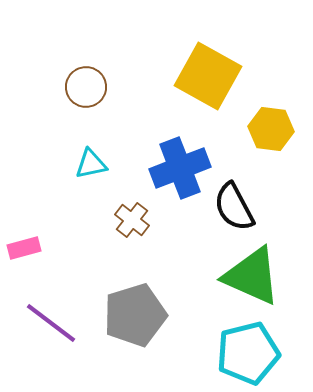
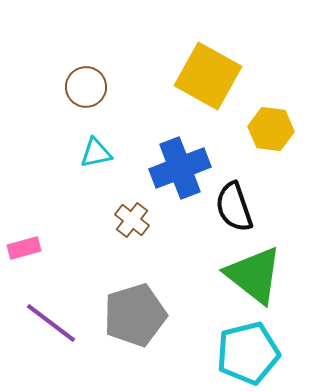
cyan triangle: moved 5 px right, 11 px up
black semicircle: rotated 9 degrees clockwise
green triangle: moved 2 px right, 1 px up; rotated 14 degrees clockwise
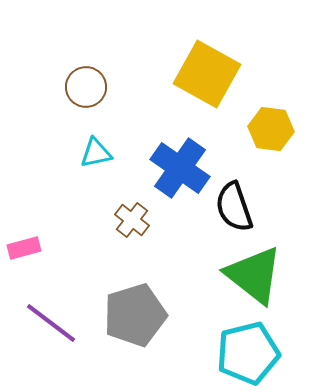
yellow square: moved 1 px left, 2 px up
blue cross: rotated 34 degrees counterclockwise
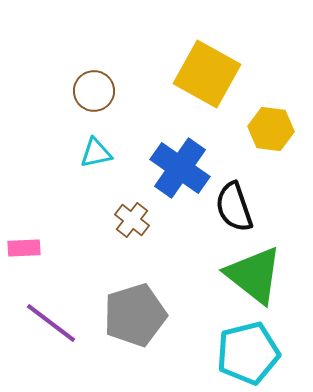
brown circle: moved 8 px right, 4 px down
pink rectangle: rotated 12 degrees clockwise
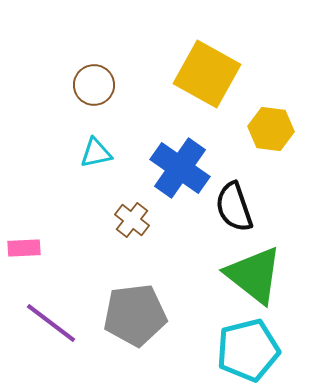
brown circle: moved 6 px up
gray pentagon: rotated 10 degrees clockwise
cyan pentagon: moved 3 px up
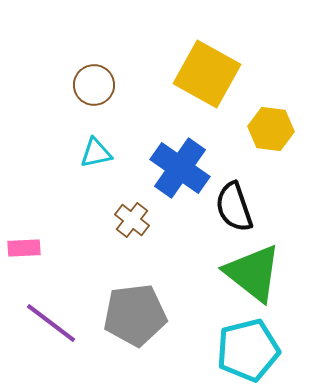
green triangle: moved 1 px left, 2 px up
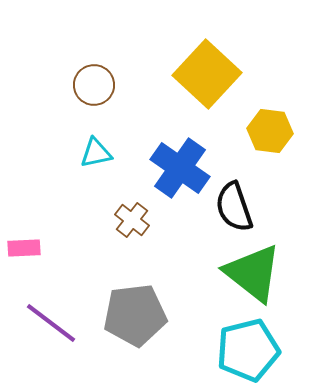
yellow square: rotated 14 degrees clockwise
yellow hexagon: moved 1 px left, 2 px down
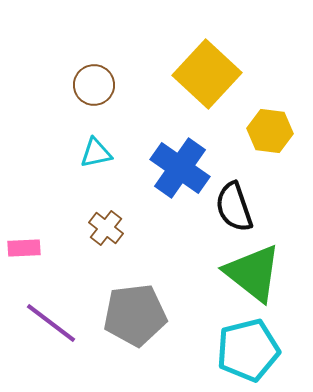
brown cross: moved 26 px left, 8 px down
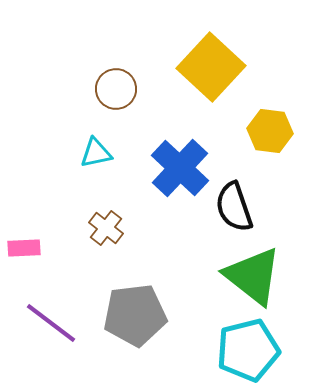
yellow square: moved 4 px right, 7 px up
brown circle: moved 22 px right, 4 px down
blue cross: rotated 8 degrees clockwise
green triangle: moved 3 px down
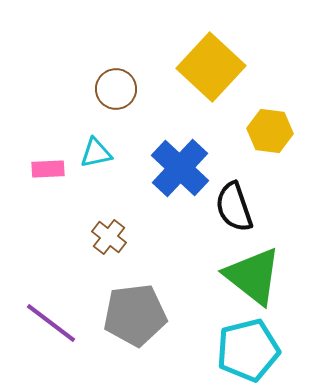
brown cross: moved 3 px right, 9 px down
pink rectangle: moved 24 px right, 79 px up
